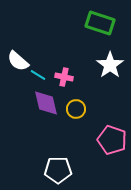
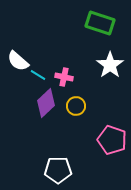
purple diamond: rotated 60 degrees clockwise
yellow circle: moved 3 px up
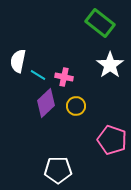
green rectangle: rotated 20 degrees clockwise
white semicircle: rotated 60 degrees clockwise
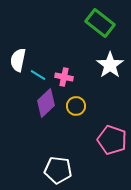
white semicircle: moved 1 px up
white pentagon: rotated 8 degrees clockwise
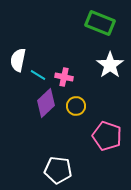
green rectangle: rotated 16 degrees counterclockwise
pink pentagon: moved 5 px left, 4 px up
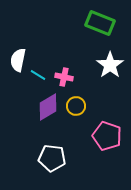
purple diamond: moved 2 px right, 4 px down; rotated 12 degrees clockwise
white pentagon: moved 6 px left, 12 px up
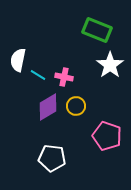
green rectangle: moved 3 px left, 7 px down
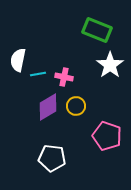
cyan line: moved 1 px up; rotated 42 degrees counterclockwise
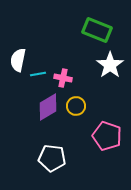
pink cross: moved 1 px left, 1 px down
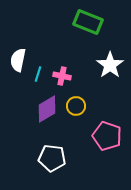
green rectangle: moved 9 px left, 8 px up
cyan line: rotated 63 degrees counterclockwise
pink cross: moved 1 px left, 2 px up
purple diamond: moved 1 px left, 2 px down
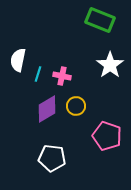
green rectangle: moved 12 px right, 2 px up
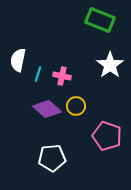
purple diamond: rotated 72 degrees clockwise
white pentagon: rotated 12 degrees counterclockwise
